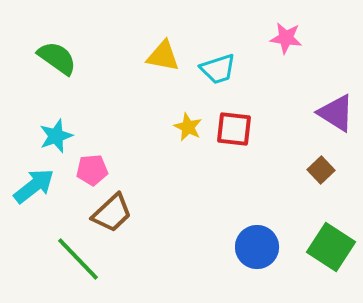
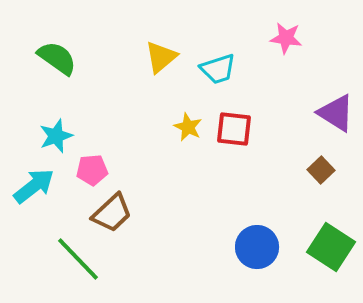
yellow triangle: moved 2 px left, 1 px down; rotated 51 degrees counterclockwise
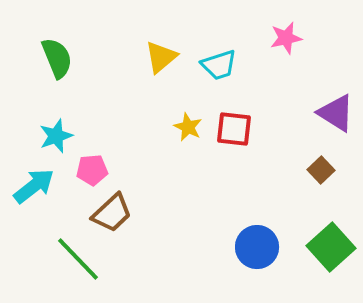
pink star: rotated 20 degrees counterclockwise
green semicircle: rotated 33 degrees clockwise
cyan trapezoid: moved 1 px right, 4 px up
green square: rotated 15 degrees clockwise
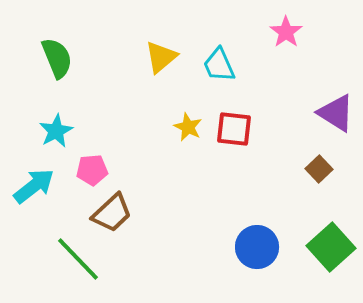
pink star: moved 6 px up; rotated 24 degrees counterclockwise
cyan trapezoid: rotated 84 degrees clockwise
cyan star: moved 5 px up; rotated 8 degrees counterclockwise
brown square: moved 2 px left, 1 px up
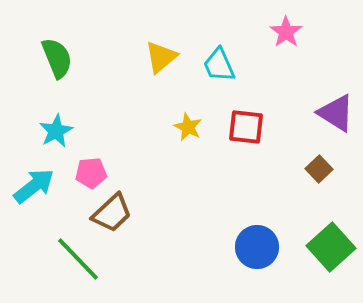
red square: moved 12 px right, 2 px up
pink pentagon: moved 1 px left, 3 px down
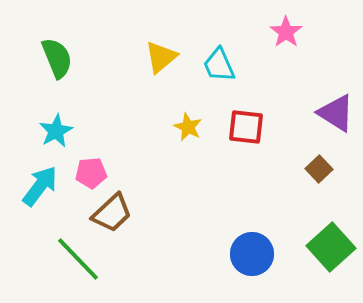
cyan arrow: moved 6 px right; rotated 15 degrees counterclockwise
blue circle: moved 5 px left, 7 px down
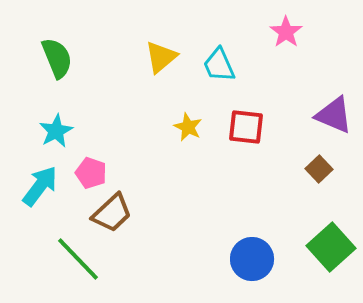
purple triangle: moved 2 px left, 2 px down; rotated 9 degrees counterclockwise
pink pentagon: rotated 24 degrees clockwise
blue circle: moved 5 px down
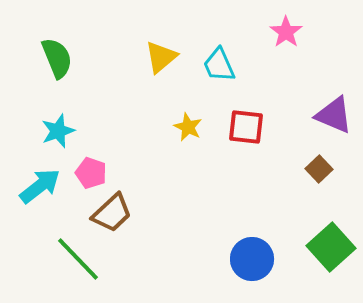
cyan star: moved 2 px right; rotated 8 degrees clockwise
cyan arrow: rotated 15 degrees clockwise
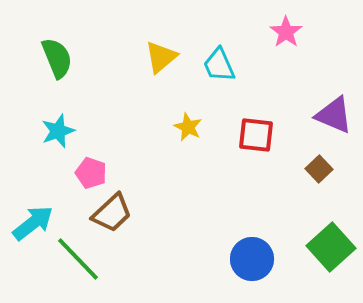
red square: moved 10 px right, 8 px down
cyan arrow: moved 7 px left, 37 px down
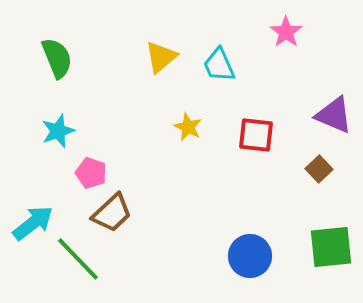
green square: rotated 36 degrees clockwise
blue circle: moved 2 px left, 3 px up
